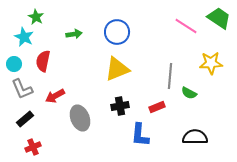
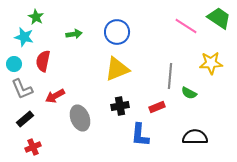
cyan star: rotated 12 degrees counterclockwise
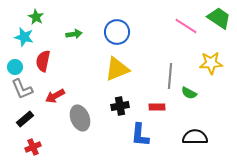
cyan circle: moved 1 px right, 3 px down
red rectangle: rotated 21 degrees clockwise
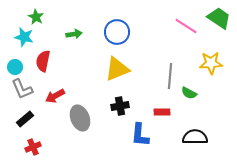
red rectangle: moved 5 px right, 5 px down
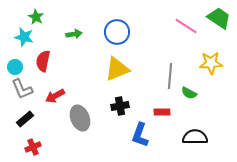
blue L-shape: rotated 15 degrees clockwise
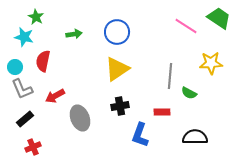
yellow triangle: rotated 12 degrees counterclockwise
